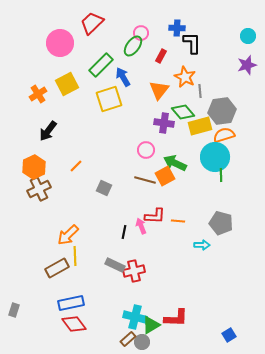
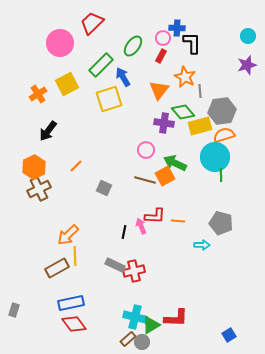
pink circle at (141, 33): moved 22 px right, 5 px down
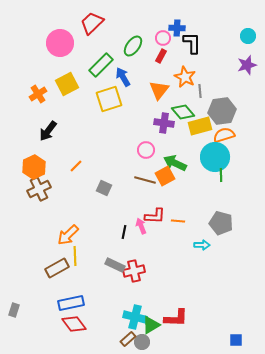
blue square at (229, 335): moved 7 px right, 5 px down; rotated 32 degrees clockwise
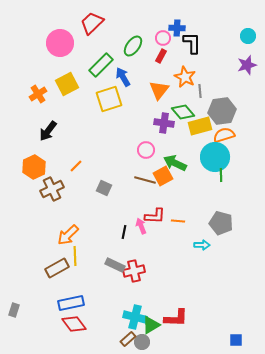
orange square at (165, 176): moved 2 px left
brown cross at (39, 189): moved 13 px right
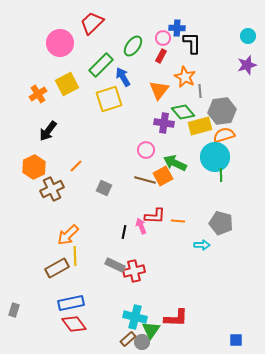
green triangle at (151, 325): moved 5 px down; rotated 24 degrees counterclockwise
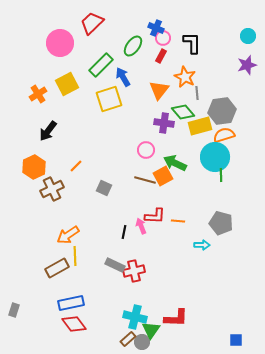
blue cross at (177, 28): moved 21 px left; rotated 21 degrees clockwise
gray line at (200, 91): moved 3 px left, 2 px down
orange arrow at (68, 235): rotated 10 degrees clockwise
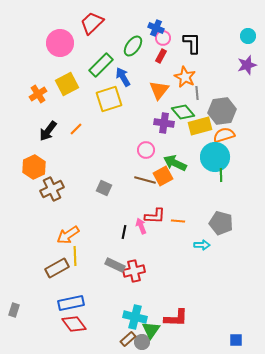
orange line at (76, 166): moved 37 px up
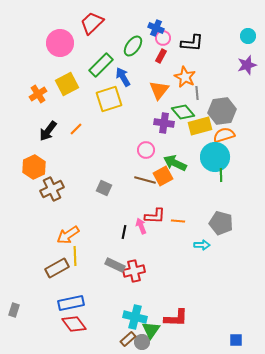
black L-shape at (192, 43): rotated 95 degrees clockwise
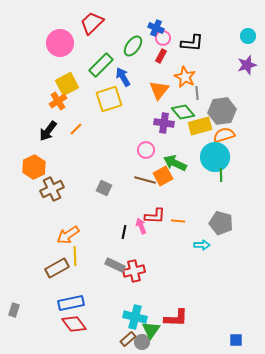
orange cross at (38, 94): moved 20 px right, 7 px down
